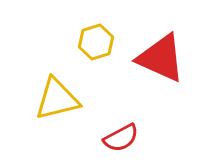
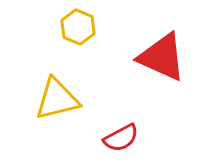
yellow hexagon: moved 18 px left, 15 px up; rotated 20 degrees counterclockwise
red triangle: moved 1 px right, 1 px up
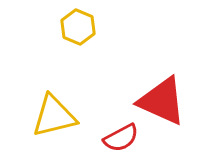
red triangle: moved 44 px down
yellow triangle: moved 3 px left, 17 px down
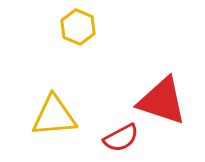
red triangle: rotated 6 degrees counterclockwise
yellow triangle: rotated 9 degrees clockwise
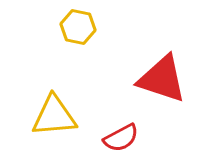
yellow hexagon: rotated 12 degrees counterclockwise
red triangle: moved 22 px up
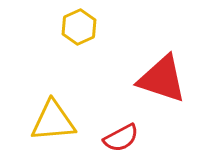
yellow hexagon: moved 1 px right; rotated 24 degrees clockwise
yellow triangle: moved 1 px left, 5 px down
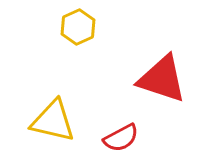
yellow hexagon: moved 1 px left
yellow triangle: rotated 18 degrees clockwise
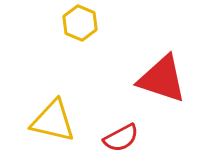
yellow hexagon: moved 2 px right, 4 px up; rotated 12 degrees counterclockwise
